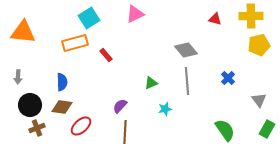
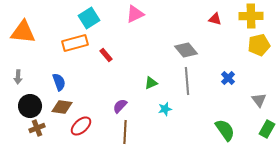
blue semicircle: moved 3 px left; rotated 18 degrees counterclockwise
black circle: moved 1 px down
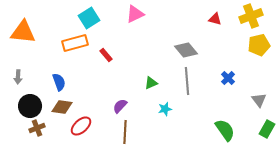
yellow cross: rotated 20 degrees counterclockwise
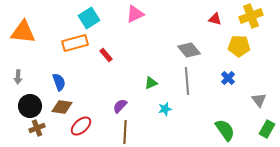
yellow pentagon: moved 20 px left, 1 px down; rotated 15 degrees clockwise
gray diamond: moved 3 px right
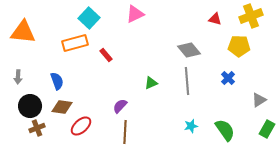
cyan square: rotated 15 degrees counterclockwise
blue semicircle: moved 2 px left, 1 px up
gray triangle: rotated 35 degrees clockwise
cyan star: moved 26 px right, 17 px down
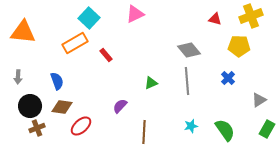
orange rectangle: rotated 15 degrees counterclockwise
brown line: moved 19 px right
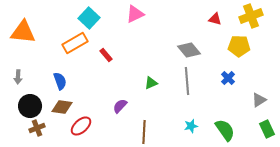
blue semicircle: moved 3 px right
green rectangle: rotated 54 degrees counterclockwise
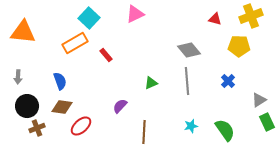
blue cross: moved 3 px down
black circle: moved 3 px left
green rectangle: moved 7 px up
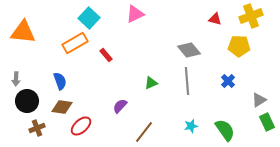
gray arrow: moved 2 px left, 2 px down
black circle: moved 5 px up
brown line: rotated 35 degrees clockwise
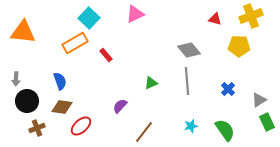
blue cross: moved 8 px down
